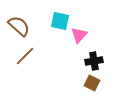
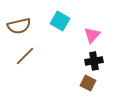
cyan square: rotated 18 degrees clockwise
brown semicircle: rotated 125 degrees clockwise
pink triangle: moved 13 px right
brown square: moved 4 px left
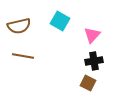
brown line: moved 2 px left; rotated 55 degrees clockwise
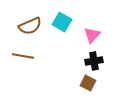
cyan square: moved 2 px right, 1 px down
brown semicircle: moved 11 px right; rotated 10 degrees counterclockwise
